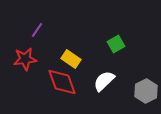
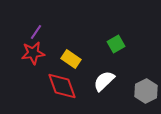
purple line: moved 1 px left, 2 px down
red star: moved 8 px right, 6 px up
red diamond: moved 4 px down
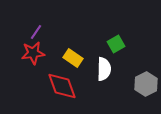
yellow rectangle: moved 2 px right, 1 px up
white semicircle: moved 12 px up; rotated 135 degrees clockwise
gray hexagon: moved 7 px up
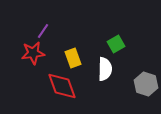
purple line: moved 7 px right, 1 px up
yellow rectangle: rotated 36 degrees clockwise
white semicircle: moved 1 px right
gray hexagon: rotated 15 degrees counterclockwise
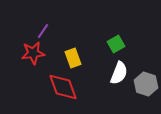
white semicircle: moved 14 px right, 4 px down; rotated 20 degrees clockwise
red diamond: moved 1 px right, 1 px down
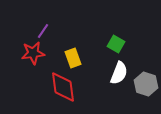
green square: rotated 30 degrees counterclockwise
red diamond: rotated 12 degrees clockwise
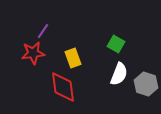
white semicircle: moved 1 px down
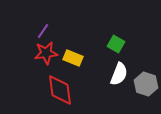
red star: moved 13 px right
yellow rectangle: rotated 48 degrees counterclockwise
red diamond: moved 3 px left, 3 px down
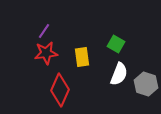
purple line: moved 1 px right
yellow rectangle: moved 9 px right, 1 px up; rotated 60 degrees clockwise
red diamond: rotated 32 degrees clockwise
